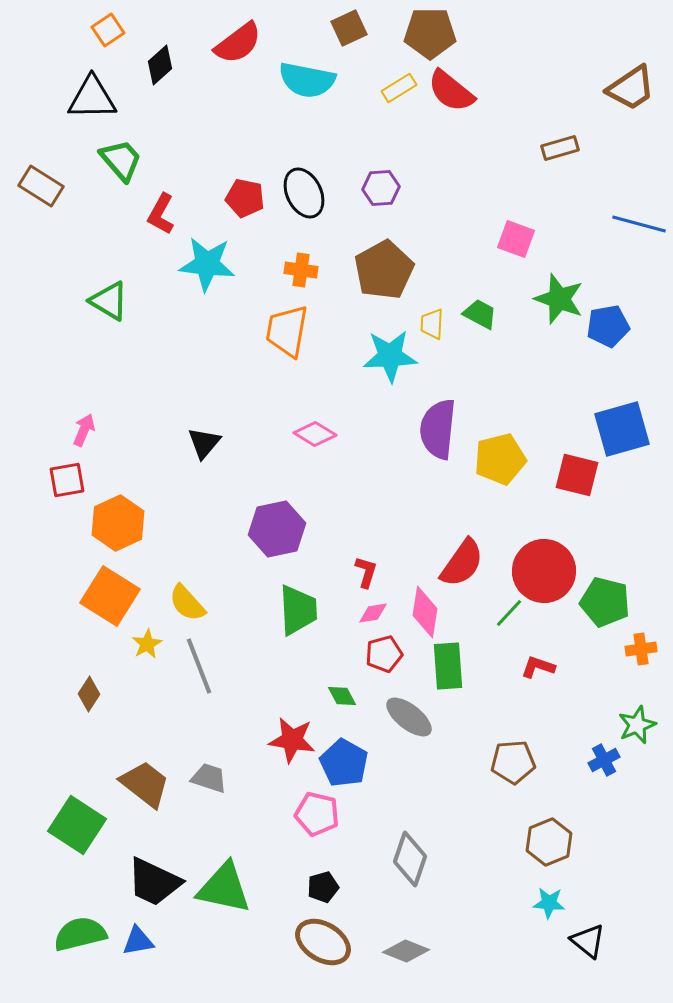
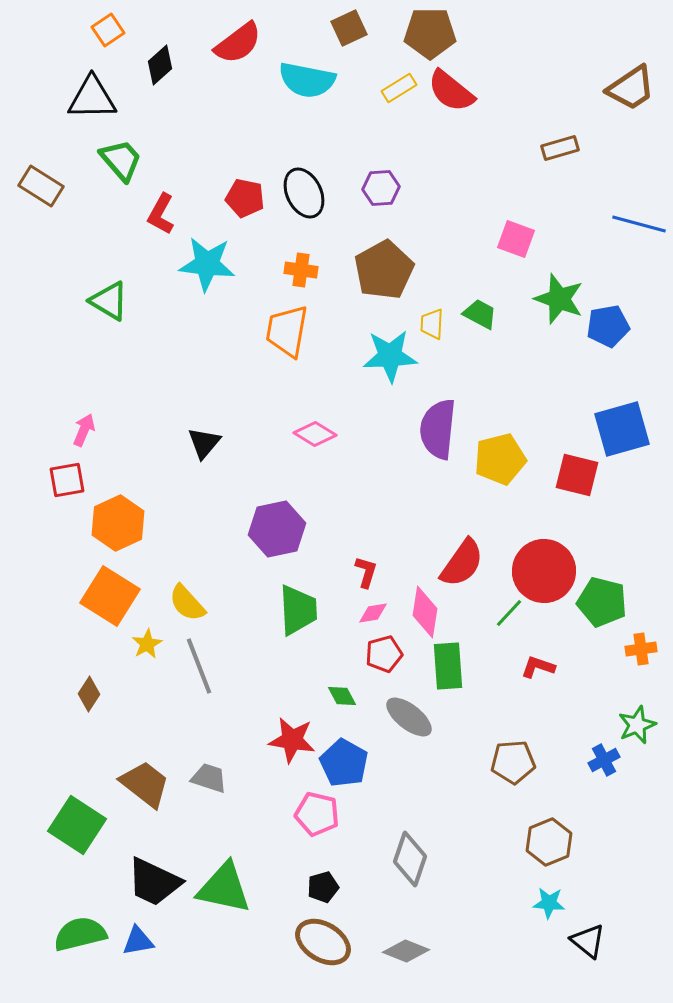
green pentagon at (605, 602): moved 3 px left
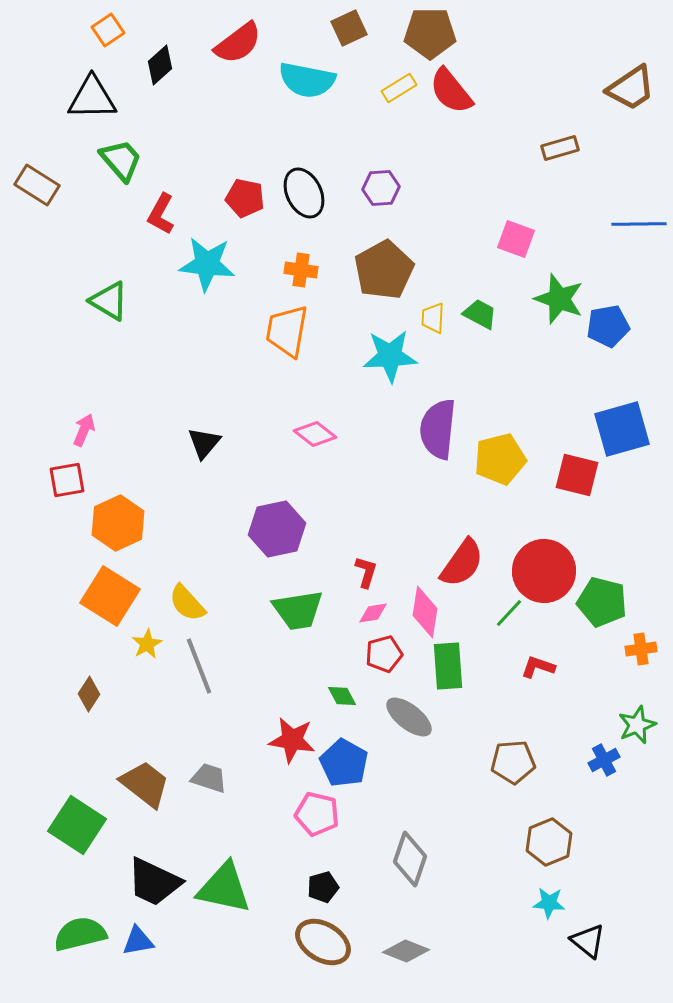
red semicircle at (451, 91): rotated 12 degrees clockwise
brown rectangle at (41, 186): moved 4 px left, 1 px up
blue line at (639, 224): rotated 16 degrees counterclockwise
yellow trapezoid at (432, 324): moved 1 px right, 6 px up
pink diamond at (315, 434): rotated 6 degrees clockwise
green trapezoid at (298, 610): rotated 84 degrees clockwise
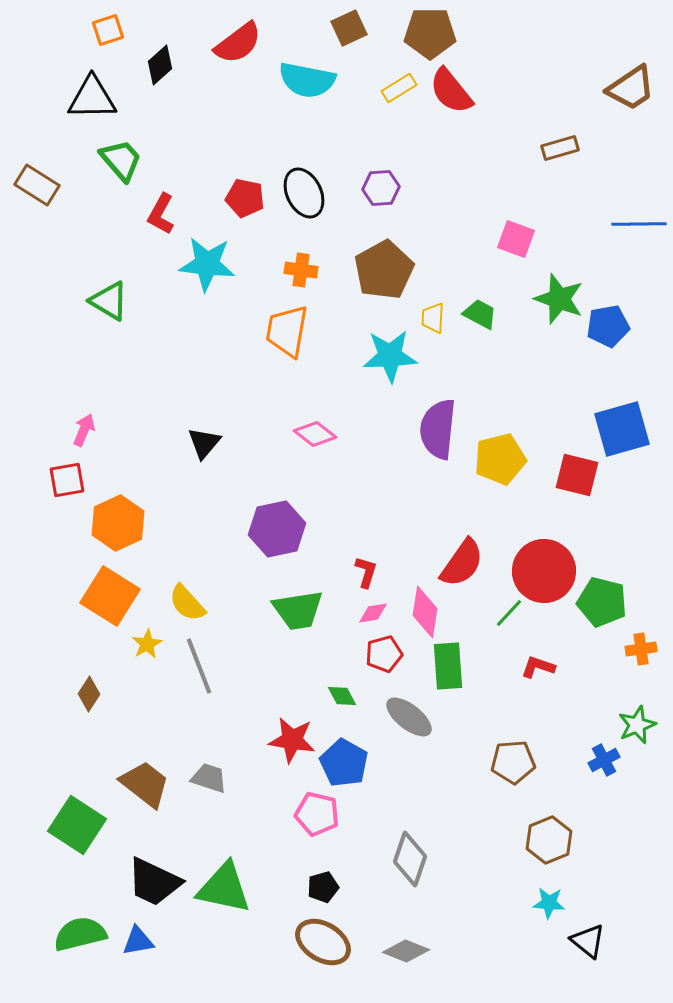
orange square at (108, 30): rotated 16 degrees clockwise
brown hexagon at (549, 842): moved 2 px up
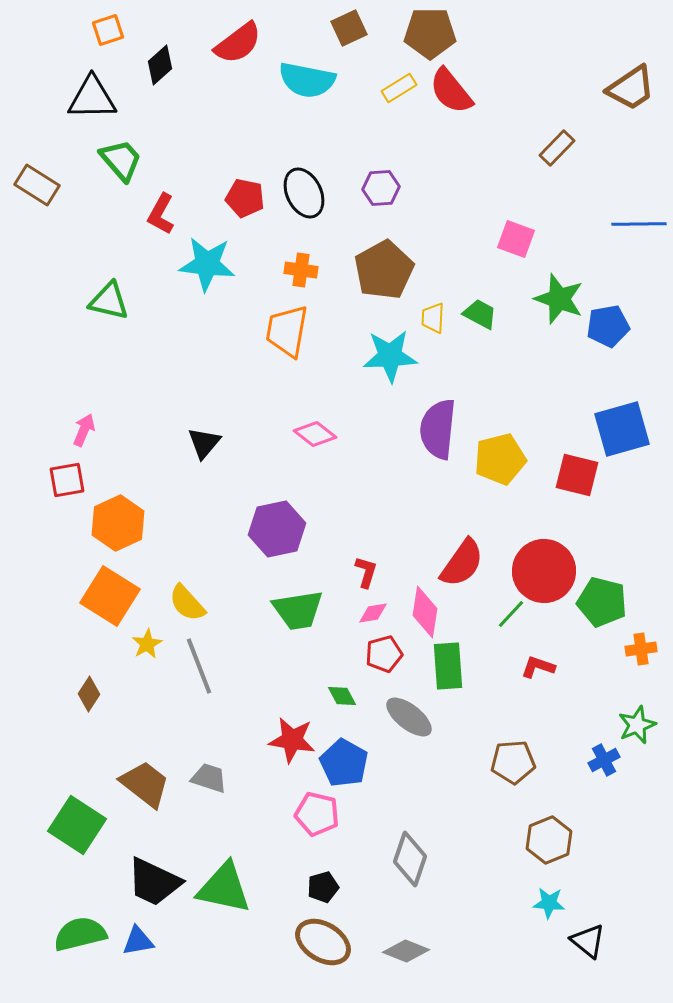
brown rectangle at (560, 148): moved 3 px left; rotated 30 degrees counterclockwise
green triangle at (109, 301): rotated 18 degrees counterclockwise
green line at (509, 613): moved 2 px right, 1 px down
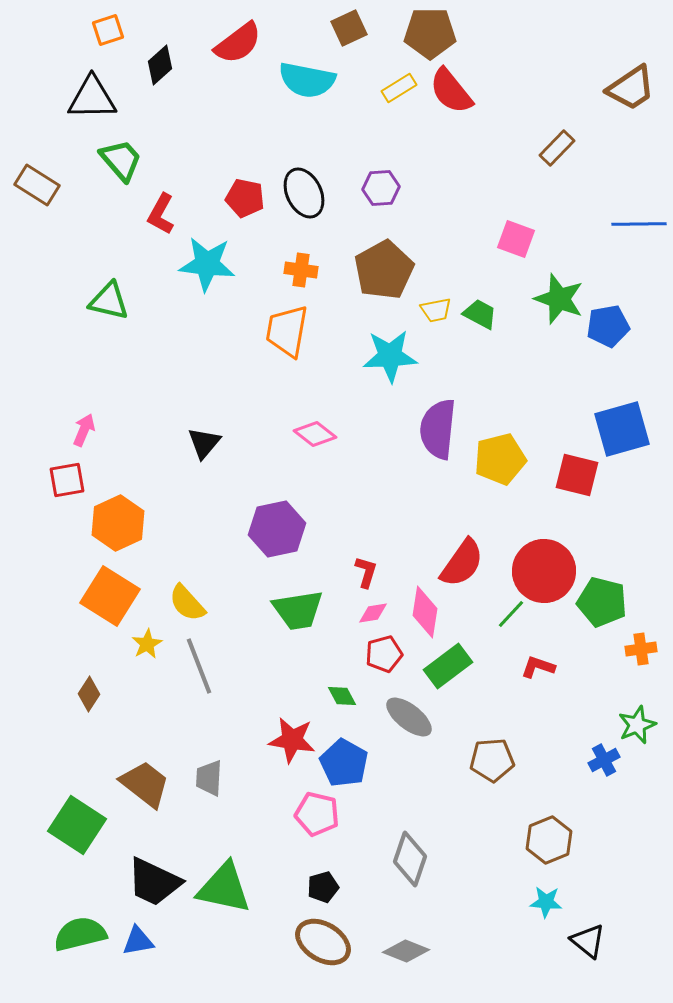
yellow trapezoid at (433, 318): moved 3 px right, 8 px up; rotated 104 degrees counterclockwise
green rectangle at (448, 666): rotated 57 degrees clockwise
brown pentagon at (513, 762): moved 21 px left, 2 px up
gray trapezoid at (209, 778): rotated 105 degrees counterclockwise
cyan star at (549, 903): moved 3 px left, 1 px up
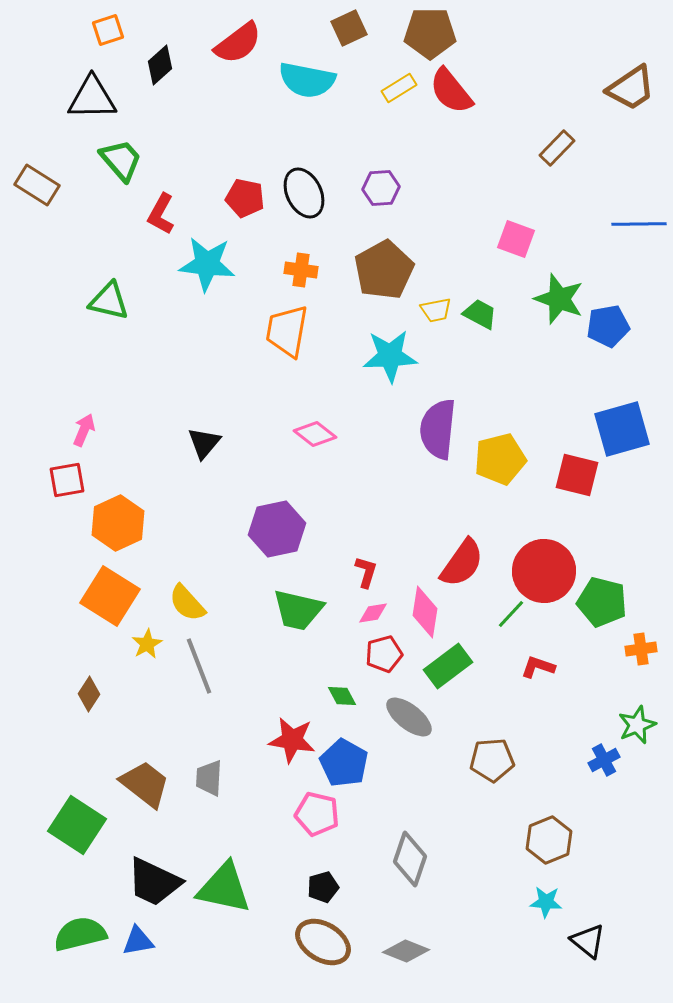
green trapezoid at (298, 610): rotated 22 degrees clockwise
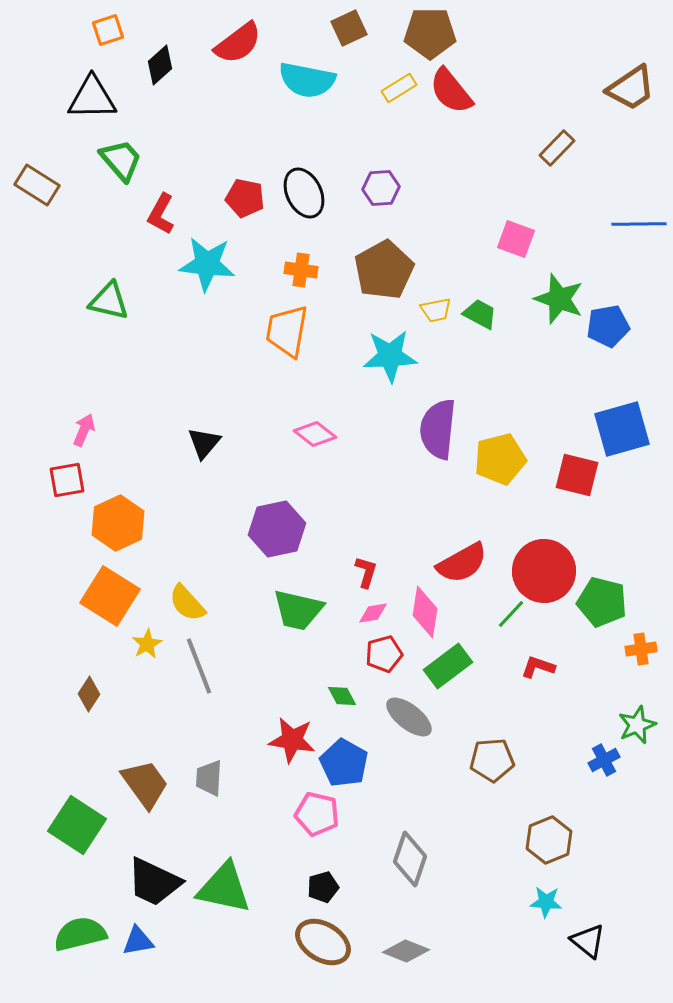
red semicircle at (462, 563): rotated 26 degrees clockwise
brown trapezoid at (145, 784): rotated 16 degrees clockwise
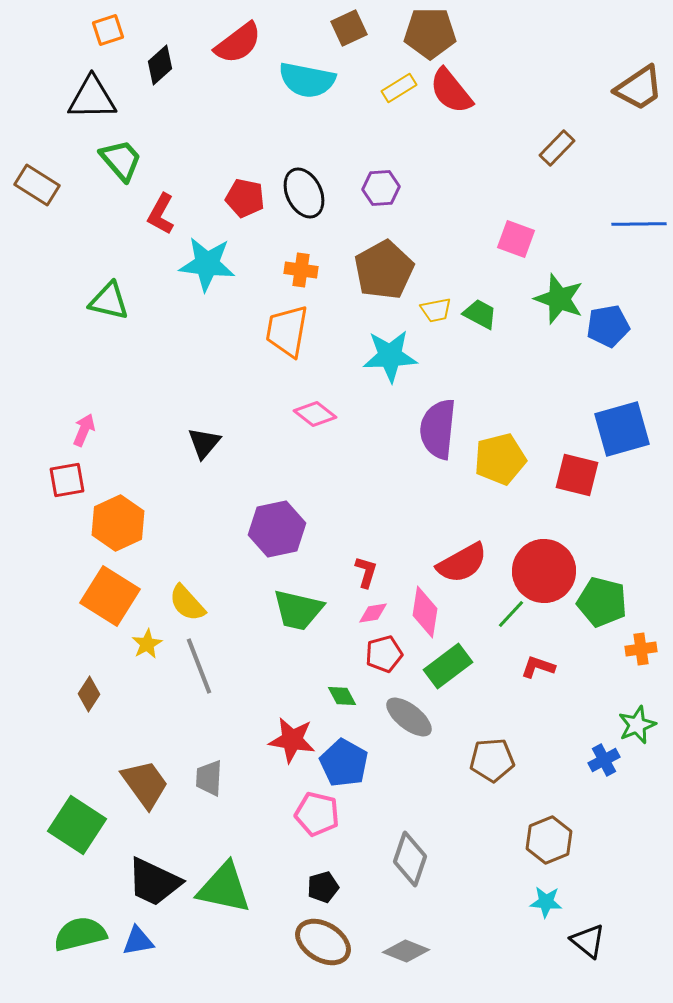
brown trapezoid at (631, 88): moved 8 px right
pink diamond at (315, 434): moved 20 px up
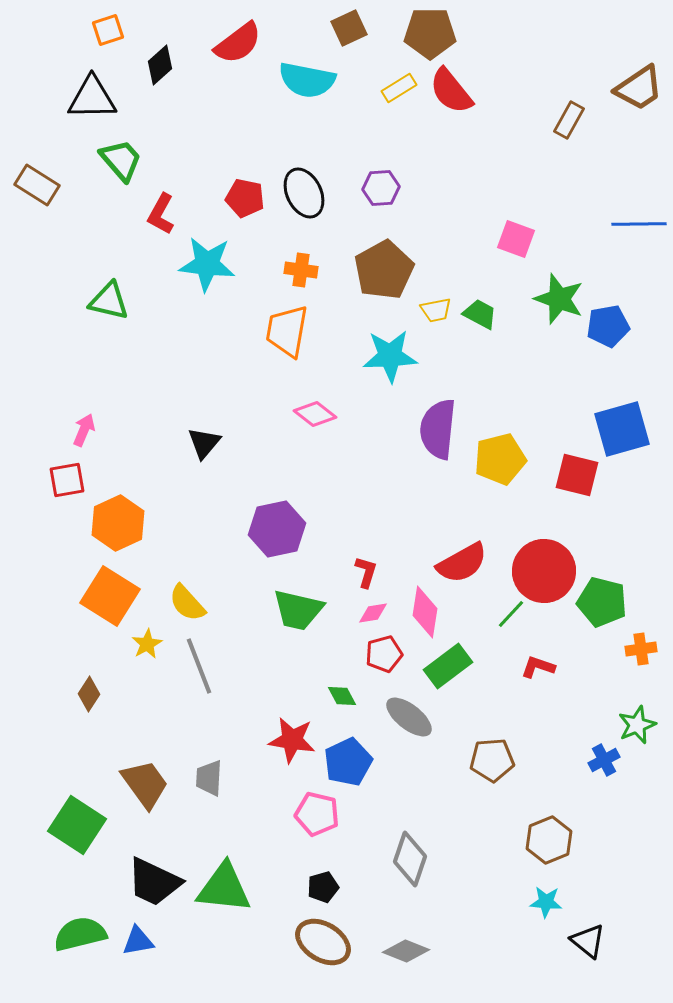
brown rectangle at (557, 148): moved 12 px right, 28 px up; rotated 15 degrees counterclockwise
blue pentagon at (344, 763): moved 4 px right, 1 px up; rotated 18 degrees clockwise
green triangle at (224, 888): rotated 6 degrees counterclockwise
